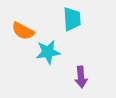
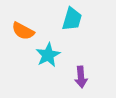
cyan trapezoid: rotated 20 degrees clockwise
cyan star: moved 3 px down; rotated 20 degrees counterclockwise
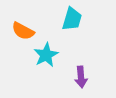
cyan star: moved 2 px left
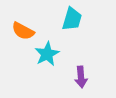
cyan star: moved 1 px right, 1 px up
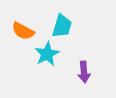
cyan trapezoid: moved 10 px left, 7 px down
purple arrow: moved 3 px right, 5 px up
